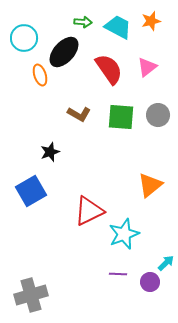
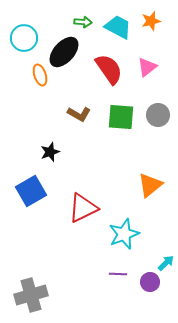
red triangle: moved 6 px left, 3 px up
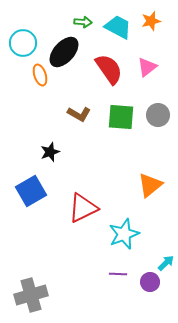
cyan circle: moved 1 px left, 5 px down
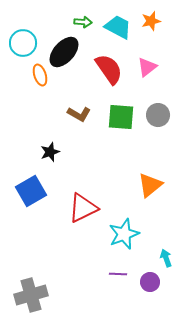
cyan arrow: moved 5 px up; rotated 66 degrees counterclockwise
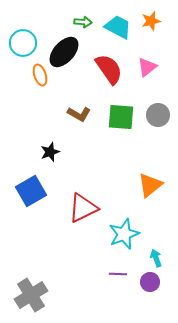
cyan arrow: moved 10 px left
gray cross: rotated 16 degrees counterclockwise
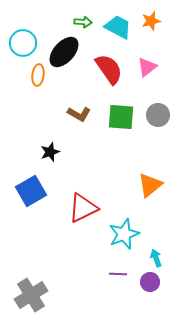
orange ellipse: moved 2 px left; rotated 25 degrees clockwise
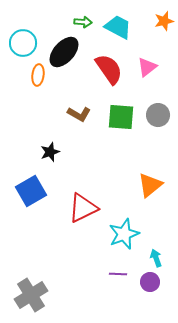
orange star: moved 13 px right
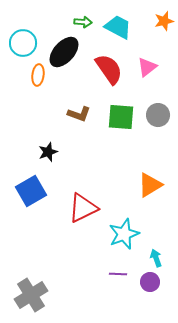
brown L-shape: rotated 10 degrees counterclockwise
black star: moved 2 px left
orange triangle: rotated 8 degrees clockwise
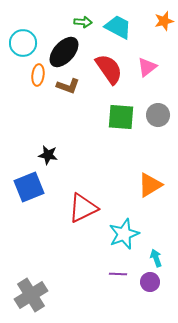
brown L-shape: moved 11 px left, 28 px up
black star: moved 3 px down; rotated 30 degrees clockwise
blue square: moved 2 px left, 4 px up; rotated 8 degrees clockwise
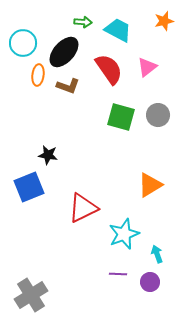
cyan trapezoid: moved 3 px down
green square: rotated 12 degrees clockwise
cyan arrow: moved 1 px right, 4 px up
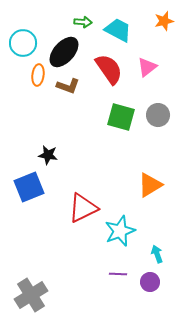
cyan star: moved 4 px left, 3 px up
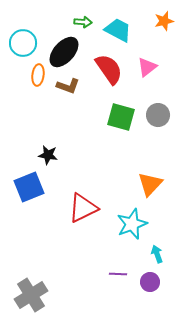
orange triangle: moved 1 px up; rotated 16 degrees counterclockwise
cyan star: moved 12 px right, 7 px up
